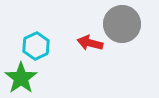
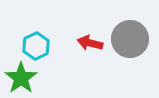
gray circle: moved 8 px right, 15 px down
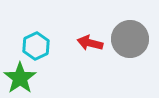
green star: moved 1 px left
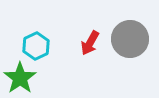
red arrow: rotated 75 degrees counterclockwise
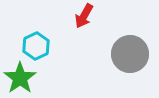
gray circle: moved 15 px down
red arrow: moved 6 px left, 27 px up
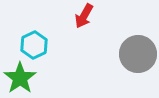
cyan hexagon: moved 2 px left, 1 px up
gray circle: moved 8 px right
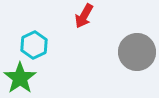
gray circle: moved 1 px left, 2 px up
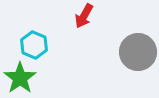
cyan hexagon: rotated 12 degrees counterclockwise
gray circle: moved 1 px right
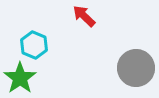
red arrow: rotated 105 degrees clockwise
gray circle: moved 2 px left, 16 px down
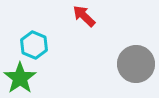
gray circle: moved 4 px up
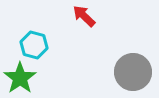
cyan hexagon: rotated 8 degrees counterclockwise
gray circle: moved 3 px left, 8 px down
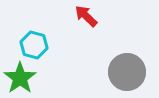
red arrow: moved 2 px right
gray circle: moved 6 px left
